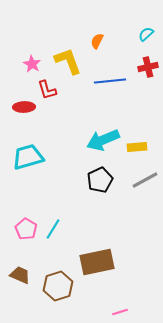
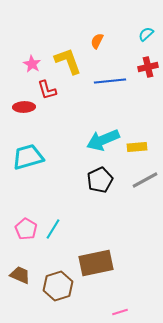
brown rectangle: moved 1 px left, 1 px down
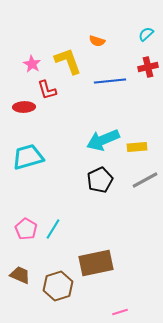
orange semicircle: rotated 98 degrees counterclockwise
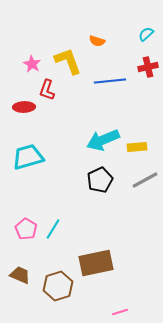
red L-shape: rotated 35 degrees clockwise
